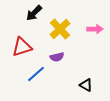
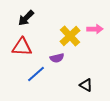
black arrow: moved 8 px left, 5 px down
yellow cross: moved 10 px right, 7 px down
red triangle: rotated 20 degrees clockwise
purple semicircle: moved 1 px down
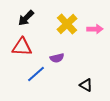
yellow cross: moved 3 px left, 12 px up
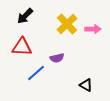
black arrow: moved 1 px left, 2 px up
pink arrow: moved 2 px left
blue line: moved 1 px up
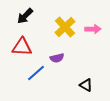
yellow cross: moved 2 px left, 3 px down
